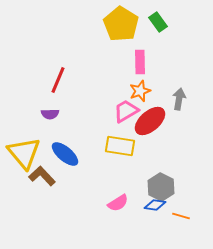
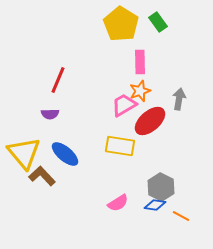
pink trapezoid: moved 2 px left, 6 px up
orange line: rotated 12 degrees clockwise
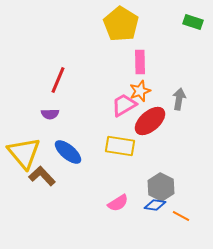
green rectangle: moved 35 px right; rotated 36 degrees counterclockwise
blue ellipse: moved 3 px right, 2 px up
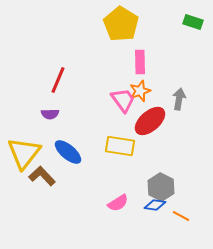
pink trapezoid: moved 1 px left, 5 px up; rotated 84 degrees clockwise
yellow triangle: rotated 18 degrees clockwise
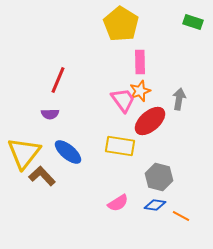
gray hexagon: moved 2 px left, 10 px up; rotated 12 degrees counterclockwise
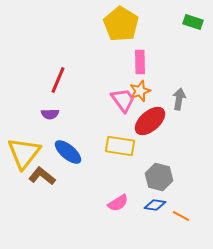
brown L-shape: rotated 8 degrees counterclockwise
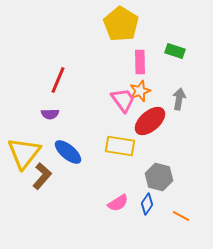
green rectangle: moved 18 px left, 29 px down
brown L-shape: rotated 92 degrees clockwise
blue diamond: moved 8 px left, 1 px up; rotated 65 degrees counterclockwise
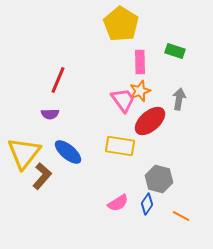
gray hexagon: moved 2 px down
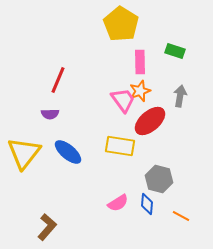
gray arrow: moved 1 px right, 3 px up
brown L-shape: moved 5 px right, 51 px down
blue diamond: rotated 30 degrees counterclockwise
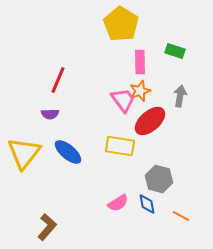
blue diamond: rotated 15 degrees counterclockwise
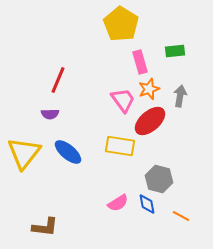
green rectangle: rotated 24 degrees counterclockwise
pink rectangle: rotated 15 degrees counterclockwise
orange star: moved 9 px right, 2 px up
brown L-shape: moved 2 px left; rotated 56 degrees clockwise
